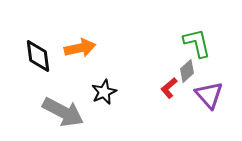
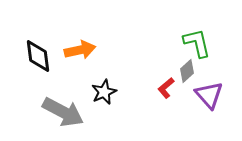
orange arrow: moved 2 px down
red L-shape: moved 3 px left
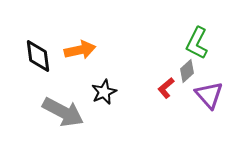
green L-shape: rotated 140 degrees counterclockwise
